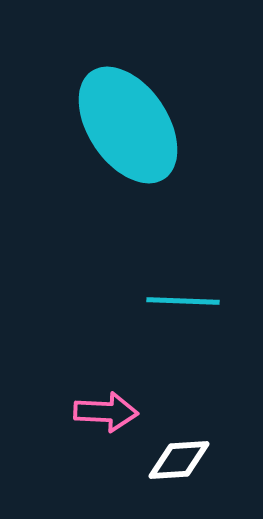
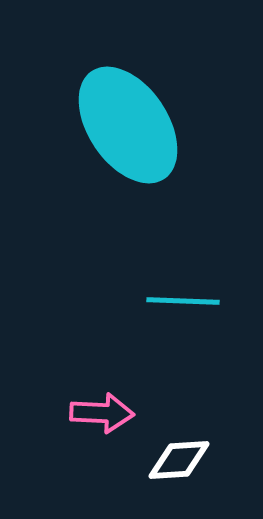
pink arrow: moved 4 px left, 1 px down
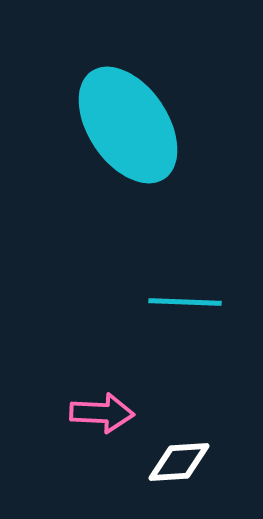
cyan line: moved 2 px right, 1 px down
white diamond: moved 2 px down
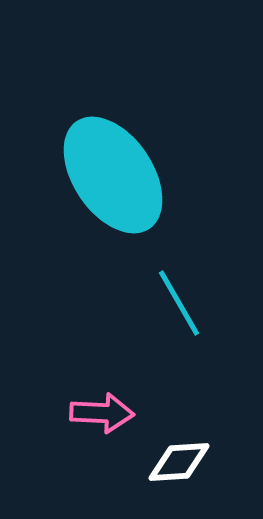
cyan ellipse: moved 15 px left, 50 px down
cyan line: moved 6 px left, 1 px down; rotated 58 degrees clockwise
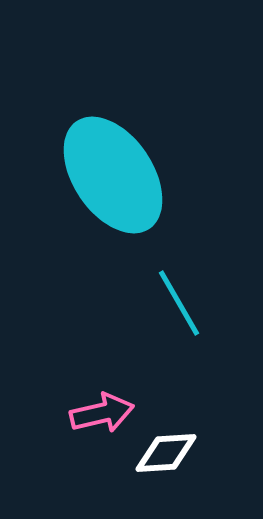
pink arrow: rotated 16 degrees counterclockwise
white diamond: moved 13 px left, 9 px up
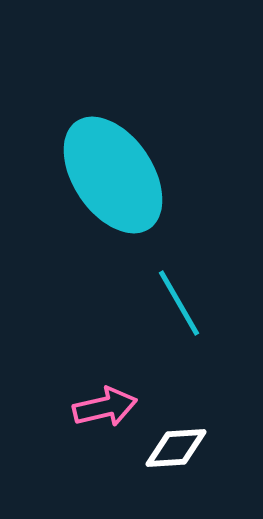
pink arrow: moved 3 px right, 6 px up
white diamond: moved 10 px right, 5 px up
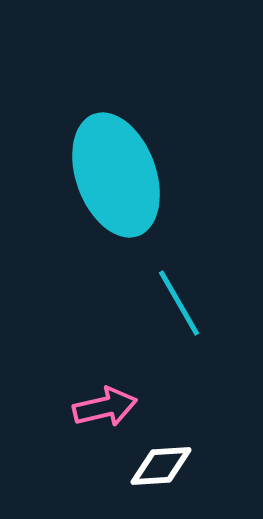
cyan ellipse: moved 3 px right; rotated 14 degrees clockwise
white diamond: moved 15 px left, 18 px down
